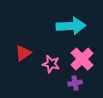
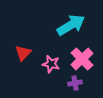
cyan arrow: moved 1 px up; rotated 28 degrees counterclockwise
red triangle: rotated 12 degrees counterclockwise
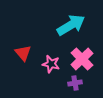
red triangle: rotated 24 degrees counterclockwise
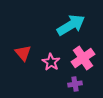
pink cross: moved 1 px right, 1 px up; rotated 10 degrees clockwise
pink star: moved 2 px up; rotated 18 degrees clockwise
purple cross: moved 1 px down
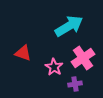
cyan arrow: moved 2 px left, 1 px down
red triangle: rotated 30 degrees counterclockwise
pink star: moved 3 px right, 5 px down
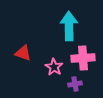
cyan arrow: rotated 60 degrees counterclockwise
pink cross: rotated 30 degrees clockwise
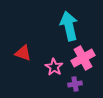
cyan arrow: rotated 12 degrees counterclockwise
pink cross: rotated 25 degrees counterclockwise
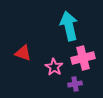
pink cross: rotated 15 degrees clockwise
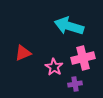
cyan arrow: rotated 60 degrees counterclockwise
red triangle: rotated 42 degrees counterclockwise
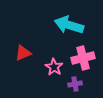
cyan arrow: moved 1 px up
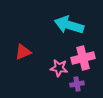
red triangle: moved 1 px up
pink star: moved 5 px right, 1 px down; rotated 24 degrees counterclockwise
purple cross: moved 2 px right
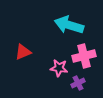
pink cross: moved 1 px right, 2 px up
purple cross: moved 1 px right, 1 px up; rotated 16 degrees counterclockwise
